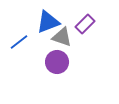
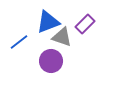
purple circle: moved 6 px left, 1 px up
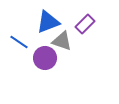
gray triangle: moved 4 px down
blue line: rotated 72 degrees clockwise
purple circle: moved 6 px left, 3 px up
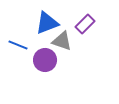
blue triangle: moved 1 px left, 1 px down
blue line: moved 1 px left, 3 px down; rotated 12 degrees counterclockwise
purple circle: moved 2 px down
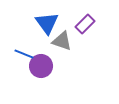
blue triangle: rotated 45 degrees counterclockwise
blue line: moved 6 px right, 9 px down
purple circle: moved 4 px left, 6 px down
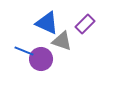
blue triangle: rotated 30 degrees counterclockwise
blue line: moved 3 px up
purple circle: moved 7 px up
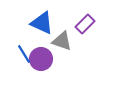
blue triangle: moved 5 px left
blue line: moved 3 px down; rotated 36 degrees clockwise
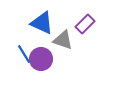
gray triangle: moved 1 px right, 1 px up
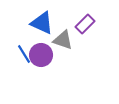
purple circle: moved 4 px up
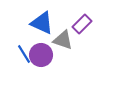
purple rectangle: moved 3 px left
